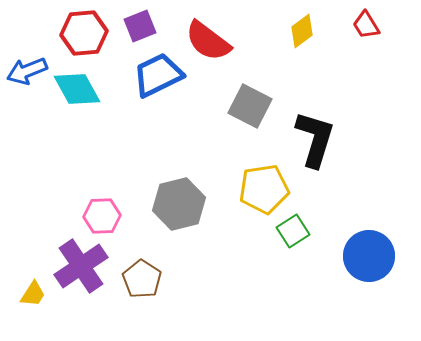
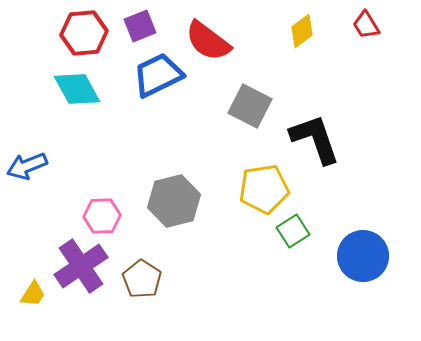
blue arrow: moved 95 px down
black L-shape: rotated 36 degrees counterclockwise
gray hexagon: moved 5 px left, 3 px up
blue circle: moved 6 px left
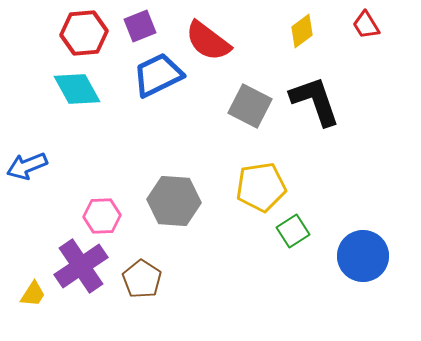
black L-shape: moved 38 px up
yellow pentagon: moved 3 px left, 2 px up
gray hexagon: rotated 18 degrees clockwise
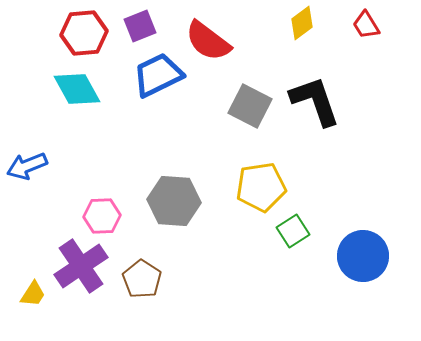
yellow diamond: moved 8 px up
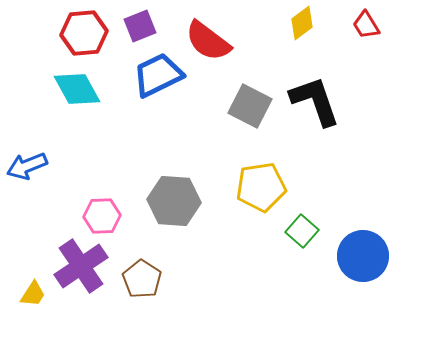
green square: moved 9 px right; rotated 16 degrees counterclockwise
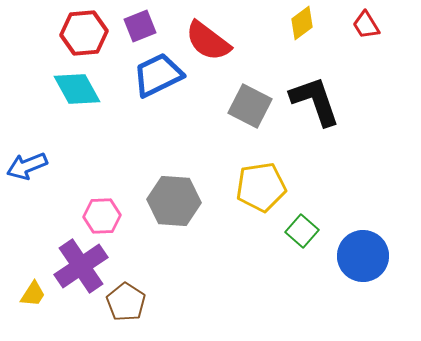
brown pentagon: moved 16 px left, 23 px down
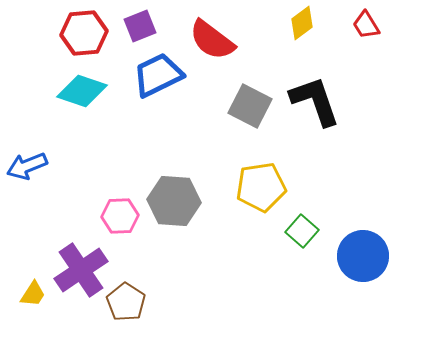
red semicircle: moved 4 px right, 1 px up
cyan diamond: moved 5 px right, 2 px down; rotated 42 degrees counterclockwise
pink hexagon: moved 18 px right
purple cross: moved 4 px down
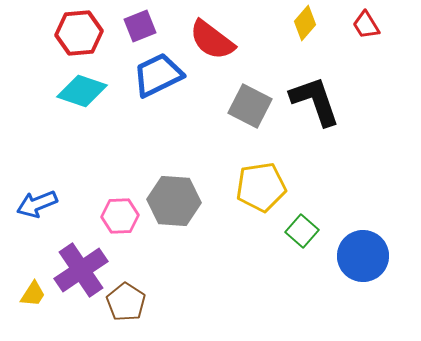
yellow diamond: moved 3 px right; rotated 12 degrees counterclockwise
red hexagon: moved 5 px left
blue arrow: moved 10 px right, 38 px down
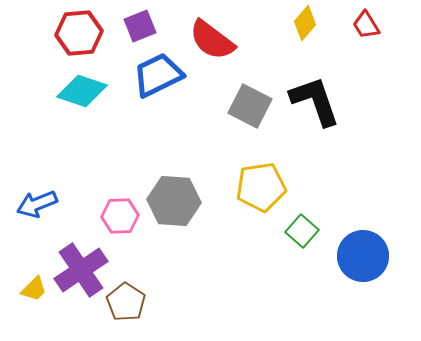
yellow trapezoid: moved 1 px right, 5 px up; rotated 12 degrees clockwise
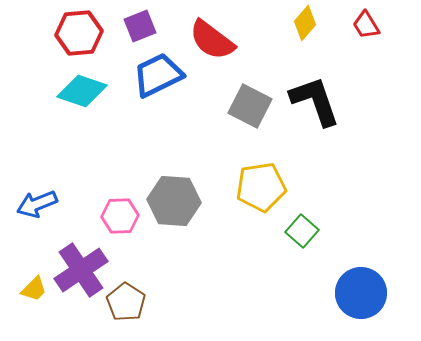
blue circle: moved 2 px left, 37 px down
